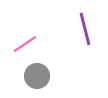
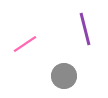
gray circle: moved 27 px right
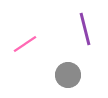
gray circle: moved 4 px right, 1 px up
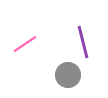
purple line: moved 2 px left, 13 px down
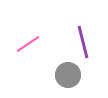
pink line: moved 3 px right
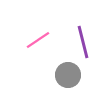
pink line: moved 10 px right, 4 px up
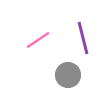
purple line: moved 4 px up
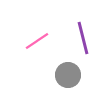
pink line: moved 1 px left, 1 px down
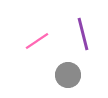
purple line: moved 4 px up
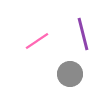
gray circle: moved 2 px right, 1 px up
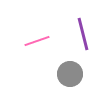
pink line: rotated 15 degrees clockwise
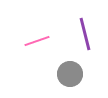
purple line: moved 2 px right
